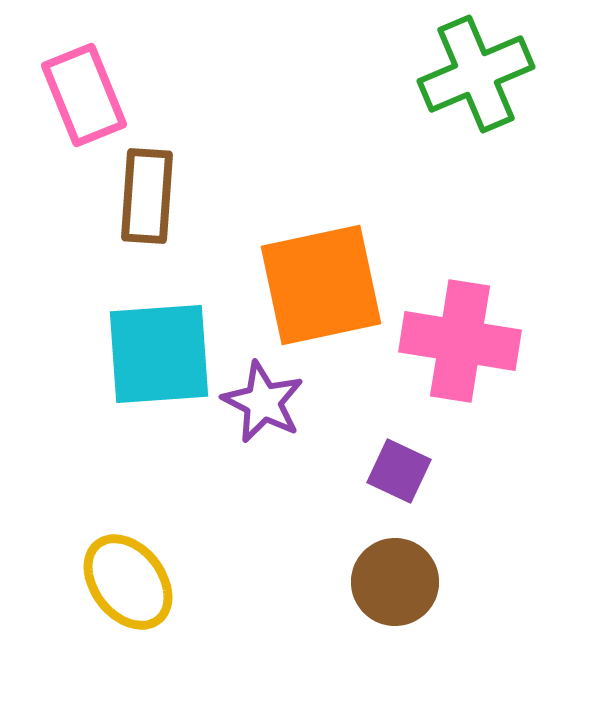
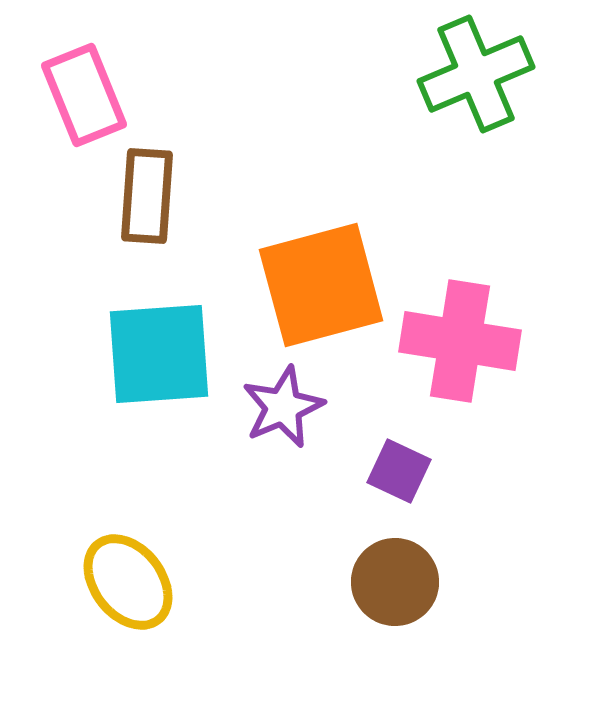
orange square: rotated 3 degrees counterclockwise
purple star: moved 20 px right, 5 px down; rotated 22 degrees clockwise
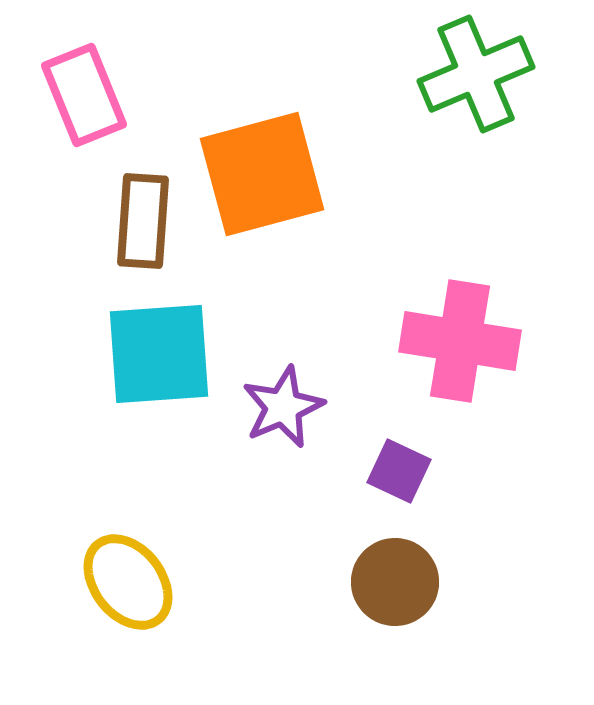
brown rectangle: moved 4 px left, 25 px down
orange square: moved 59 px left, 111 px up
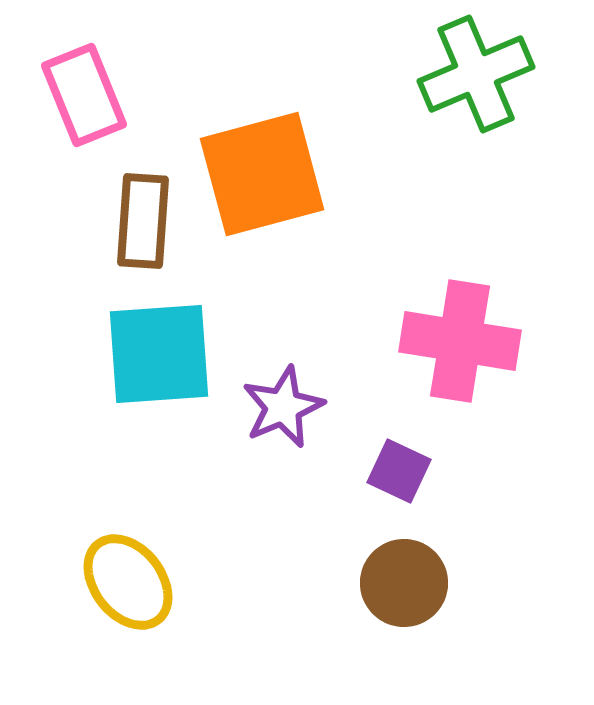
brown circle: moved 9 px right, 1 px down
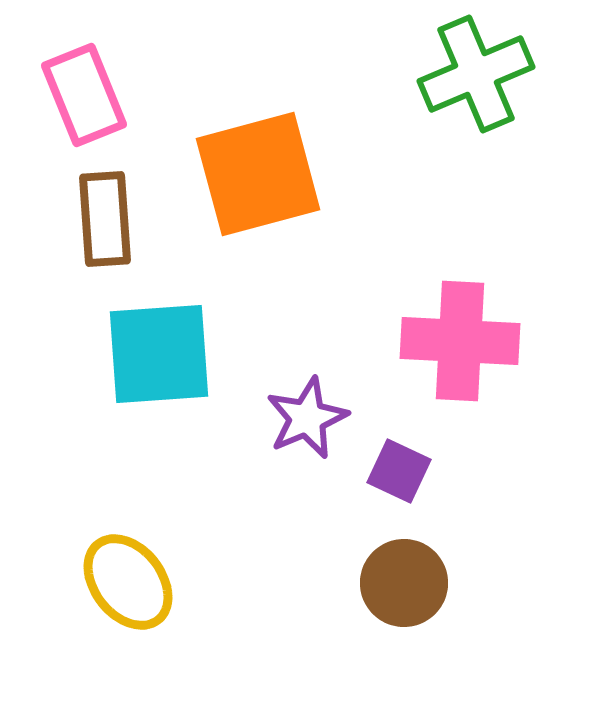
orange square: moved 4 px left
brown rectangle: moved 38 px left, 2 px up; rotated 8 degrees counterclockwise
pink cross: rotated 6 degrees counterclockwise
purple star: moved 24 px right, 11 px down
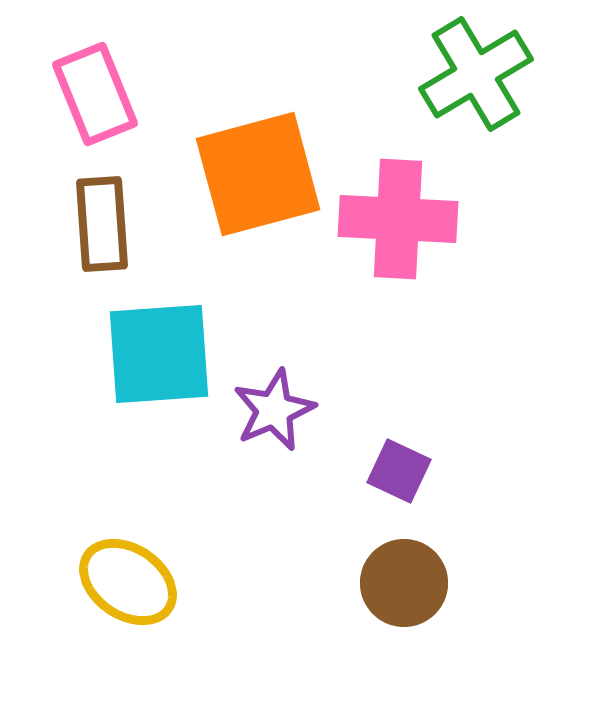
green cross: rotated 8 degrees counterclockwise
pink rectangle: moved 11 px right, 1 px up
brown rectangle: moved 3 px left, 5 px down
pink cross: moved 62 px left, 122 px up
purple star: moved 33 px left, 8 px up
yellow ellipse: rotated 18 degrees counterclockwise
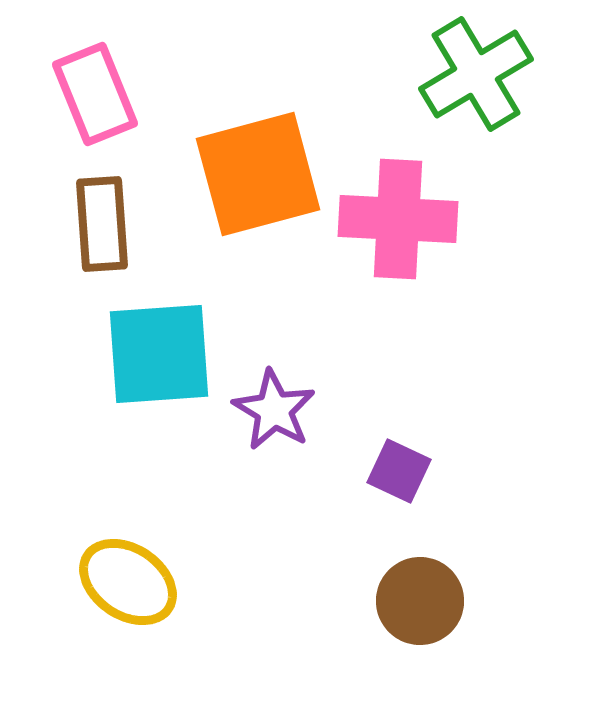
purple star: rotated 18 degrees counterclockwise
brown circle: moved 16 px right, 18 px down
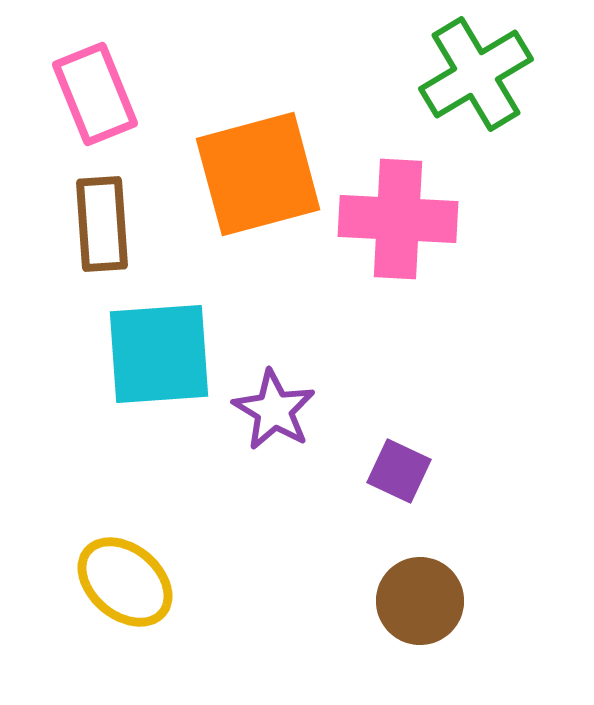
yellow ellipse: moved 3 px left; rotated 6 degrees clockwise
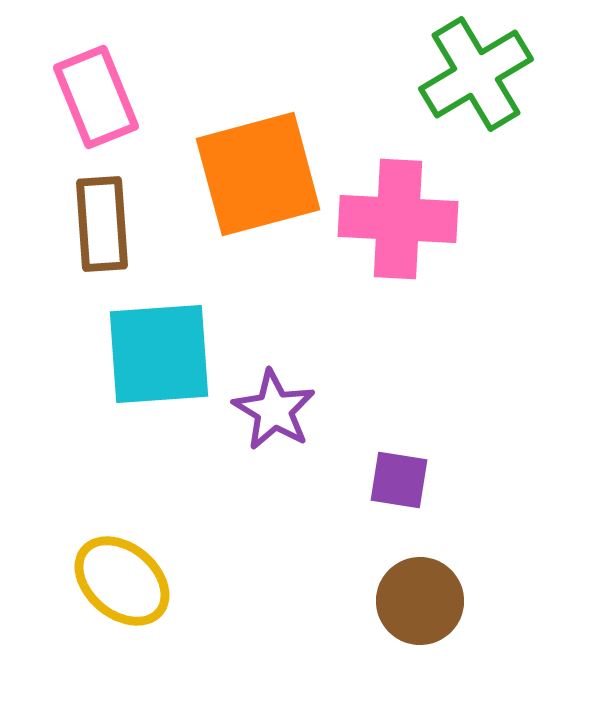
pink rectangle: moved 1 px right, 3 px down
purple square: moved 9 px down; rotated 16 degrees counterclockwise
yellow ellipse: moved 3 px left, 1 px up
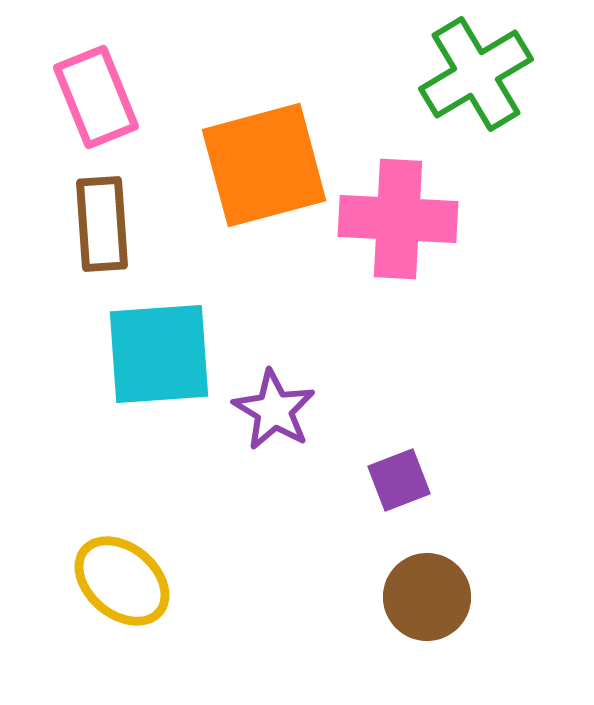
orange square: moved 6 px right, 9 px up
purple square: rotated 30 degrees counterclockwise
brown circle: moved 7 px right, 4 px up
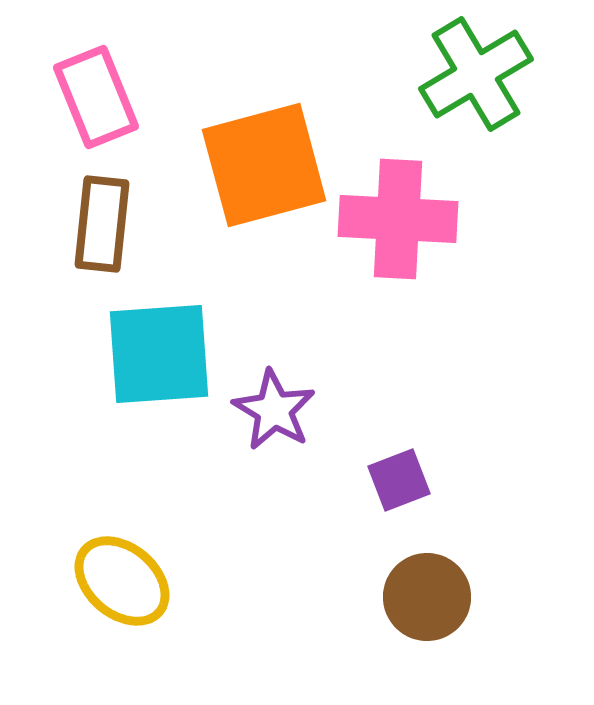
brown rectangle: rotated 10 degrees clockwise
